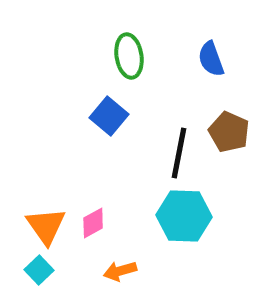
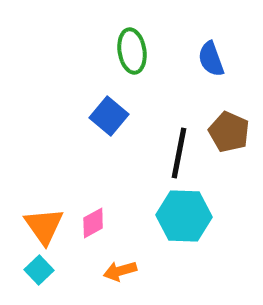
green ellipse: moved 3 px right, 5 px up
orange triangle: moved 2 px left
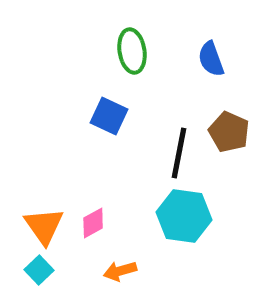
blue square: rotated 15 degrees counterclockwise
cyan hexagon: rotated 6 degrees clockwise
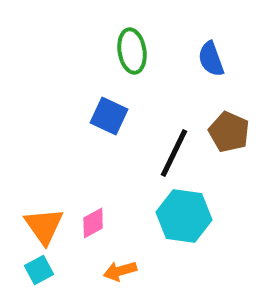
black line: moved 5 px left; rotated 15 degrees clockwise
cyan square: rotated 16 degrees clockwise
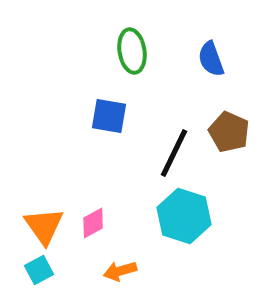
blue square: rotated 15 degrees counterclockwise
cyan hexagon: rotated 10 degrees clockwise
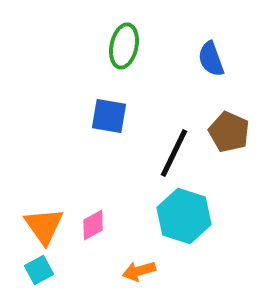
green ellipse: moved 8 px left, 5 px up; rotated 21 degrees clockwise
pink diamond: moved 2 px down
orange arrow: moved 19 px right
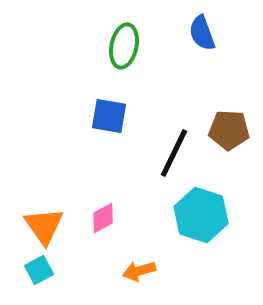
blue semicircle: moved 9 px left, 26 px up
brown pentagon: moved 2 px up; rotated 21 degrees counterclockwise
cyan hexagon: moved 17 px right, 1 px up
pink diamond: moved 10 px right, 7 px up
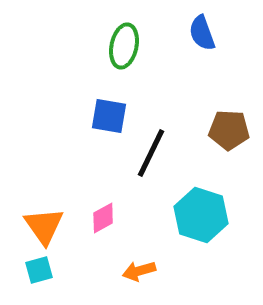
black line: moved 23 px left
cyan square: rotated 12 degrees clockwise
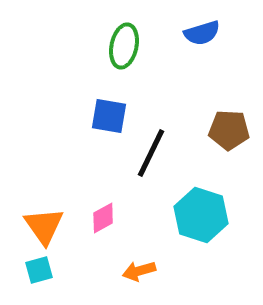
blue semicircle: rotated 87 degrees counterclockwise
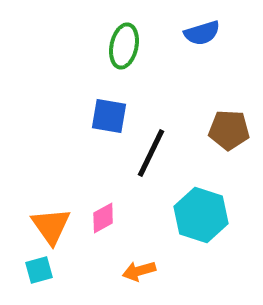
orange triangle: moved 7 px right
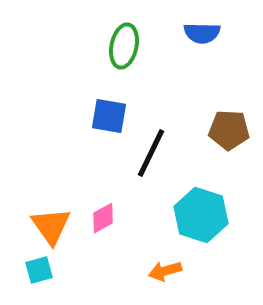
blue semicircle: rotated 18 degrees clockwise
orange arrow: moved 26 px right
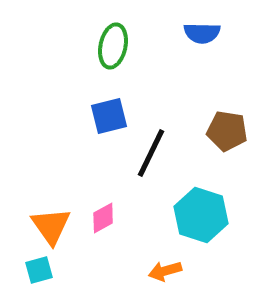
green ellipse: moved 11 px left
blue square: rotated 24 degrees counterclockwise
brown pentagon: moved 2 px left, 1 px down; rotated 6 degrees clockwise
